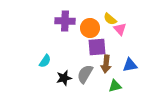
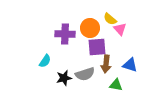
purple cross: moved 13 px down
blue triangle: rotated 28 degrees clockwise
gray semicircle: rotated 138 degrees counterclockwise
green triangle: moved 1 px right, 1 px up; rotated 24 degrees clockwise
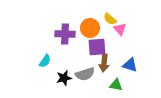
brown arrow: moved 2 px left, 1 px up
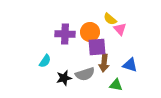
orange circle: moved 4 px down
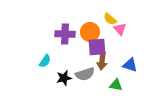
brown arrow: moved 2 px left, 2 px up
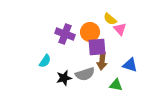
purple cross: rotated 18 degrees clockwise
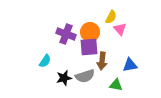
yellow semicircle: moved 1 px right, 2 px up; rotated 104 degrees counterclockwise
purple cross: moved 1 px right
purple square: moved 8 px left
blue triangle: rotated 28 degrees counterclockwise
gray semicircle: moved 2 px down
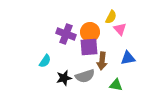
blue triangle: moved 2 px left, 7 px up
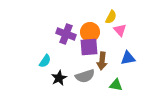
pink triangle: moved 1 px down
black star: moved 5 px left; rotated 14 degrees counterclockwise
